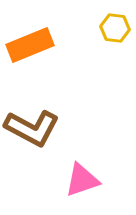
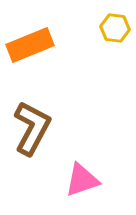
brown L-shape: rotated 90 degrees counterclockwise
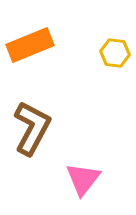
yellow hexagon: moved 25 px down
pink triangle: moved 1 px right, 1 px up; rotated 33 degrees counterclockwise
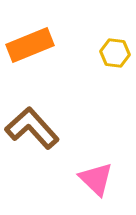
brown L-shape: rotated 70 degrees counterclockwise
pink triangle: moved 13 px right; rotated 24 degrees counterclockwise
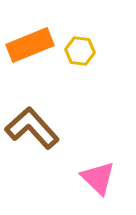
yellow hexagon: moved 35 px left, 2 px up
pink triangle: moved 2 px right, 1 px up
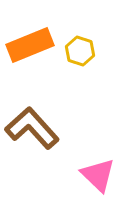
yellow hexagon: rotated 12 degrees clockwise
pink triangle: moved 3 px up
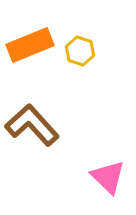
brown L-shape: moved 3 px up
pink triangle: moved 10 px right, 2 px down
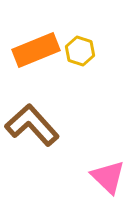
orange rectangle: moved 6 px right, 5 px down
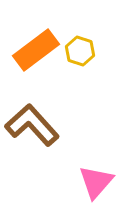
orange rectangle: rotated 15 degrees counterclockwise
pink triangle: moved 12 px left, 5 px down; rotated 27 degrees clockwise
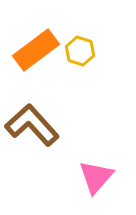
pink triangle: moved 5 px up
